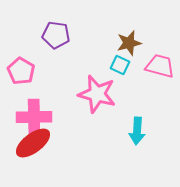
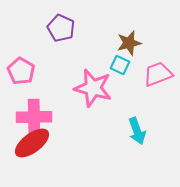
purple pentagon: moved 5 px right, 7 px up; rotated 16 degrees clockwise
pink trapezoid: moved 2 px left, 8 px down; rotated 36 degrees counterclockwise
pink star: moved 4 px left, 6 px up
cyan arrow: rotated 24 degrees counterclockwise
red ellipse: moved 1 px left
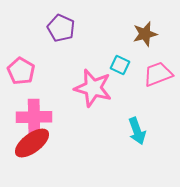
brown star: moved 16 px right, 9 px up
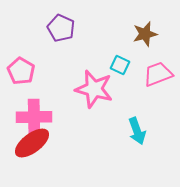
pink star: moved 1 px right, 1 px down
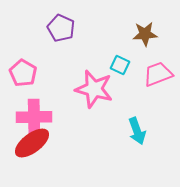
brown star: rotated 10 degrees clockwise
pink pentagon: moved 2 px right, 2 px down
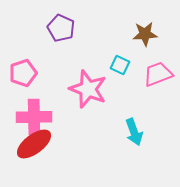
pink pentagon: rotated 24 degrees clockwise
pink star: moved 6 px left; rotated 6 degrees clockwise
cyan arrow: moved 3 px left, 1 px down
red ellipse: moved 2 px right, 1 px down
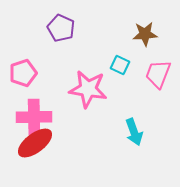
pink trapezoid: rotated 48 degrees counterclockwise
pink star: rotated 12 degrees counterclockwise
red ellipse: moved 1 px right, 1 px up
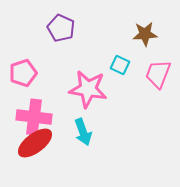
pink cross: rotated 8 degrees clockwise
cyan arrow: moved 51 px left
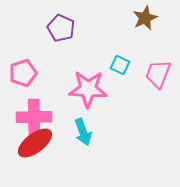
brown star: moved 16 px up; rotated 20 degrees counterclockwise
pink star: rotated 6 degrees counterclockwise
pink cross: rotated 8 degrees counterclockwise
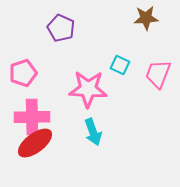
brown star: moved 1 px right; rotated 20 degrees clockwise
pink cross: moved 2 px left
cyan arrow: moved 10 px right
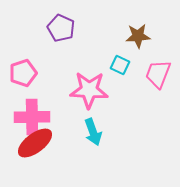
brown star: moved 8 px left, 18 px down
pink star: moved 1 px right, 1 px down
